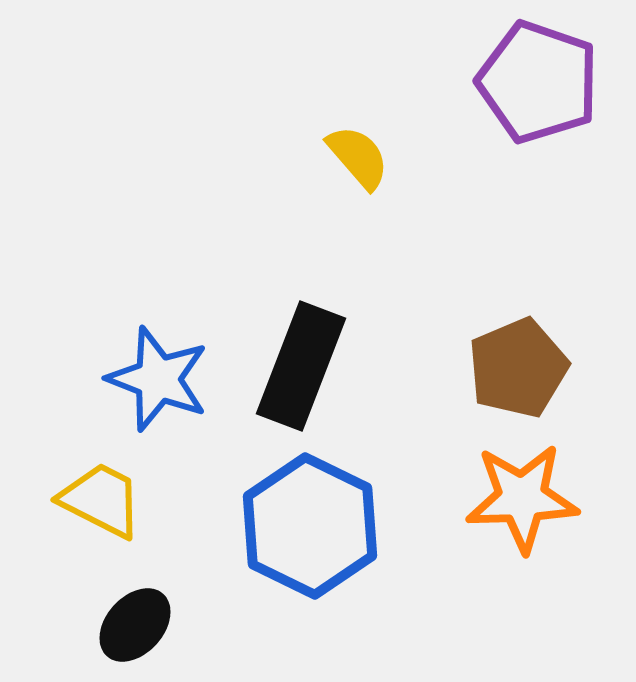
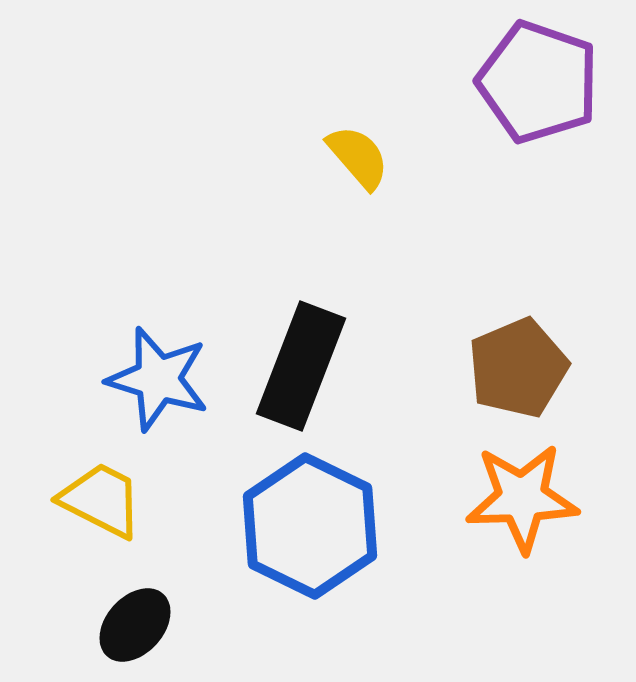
blue star: rotated 4 degrees counterclockwise
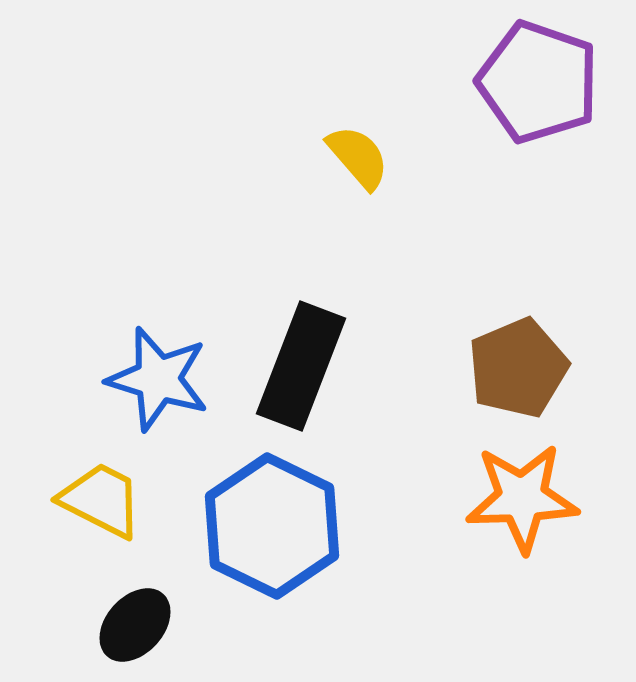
blue hexagon: moved 38 px left
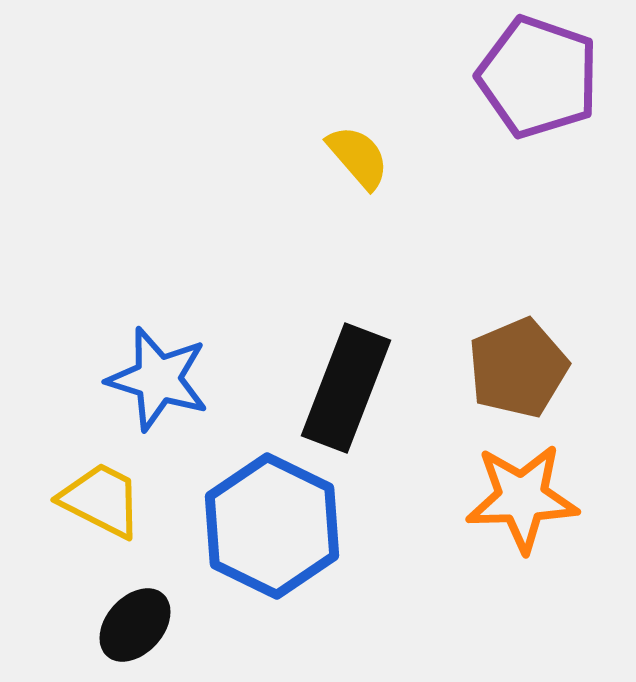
purple pentagon: moved 5 px up
black rectangle: moved 45 px right, 22 px down
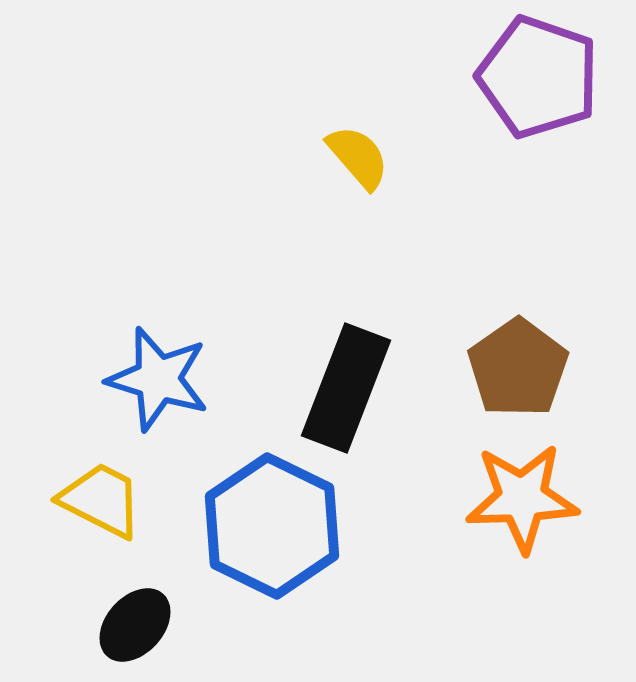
brown pentagon: rotated 12 degrees counterclockwise
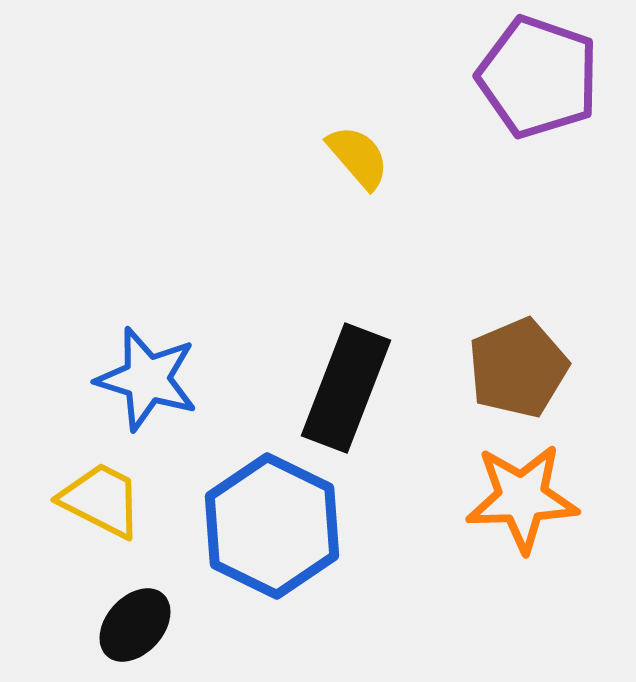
brown pentagon: rotated 12 degrees clockwise
blue star: moved 11 px left
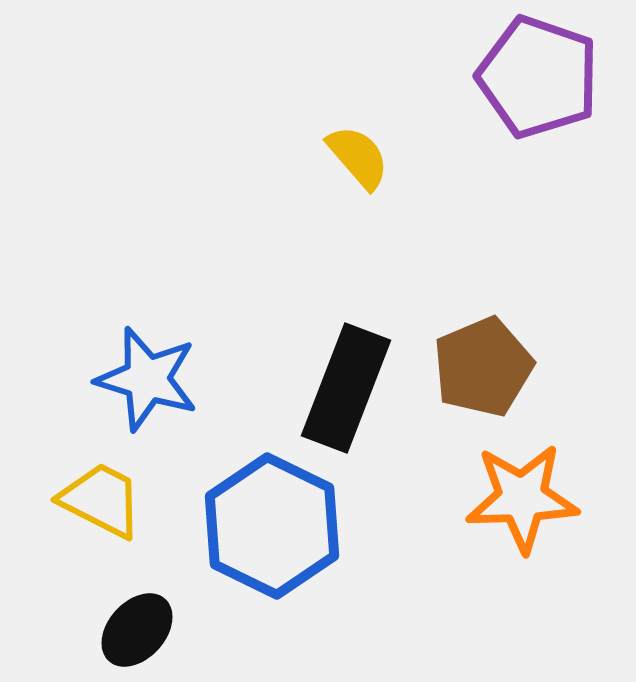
brown pentagon: moved 35 px left, 1 px up
black ellipse: moved 2 px right, 5 px down
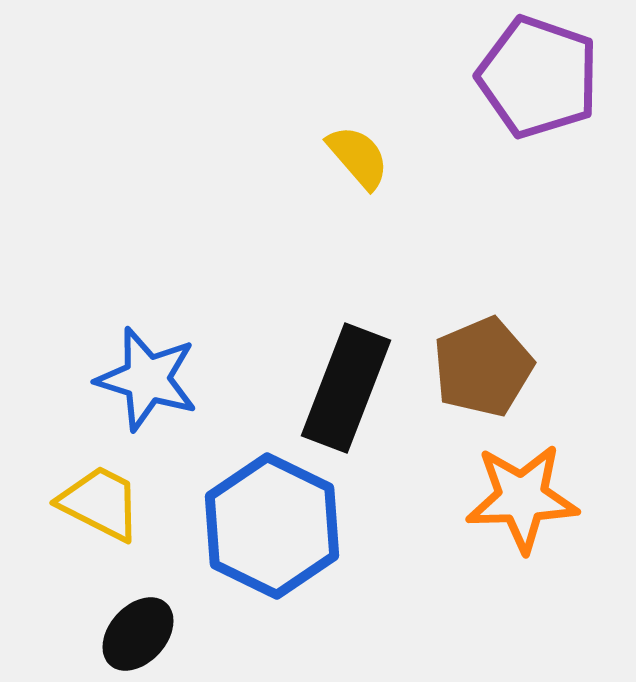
yellow trapezoid: moved 1 px left, 3 px down
black ellipse: moved 1 px right, 4 px down
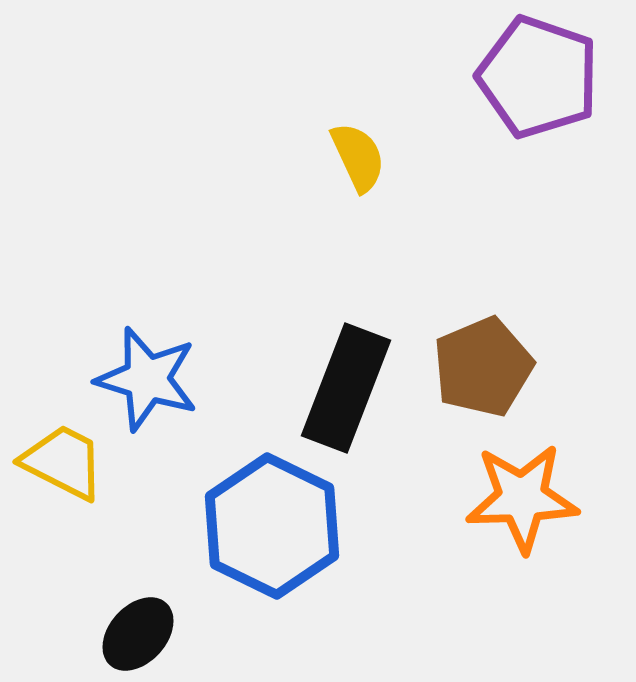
yellow semicircle: rotated 16 degrees clockwise
yellow trapezoid: moved 37 px left, 41 px up
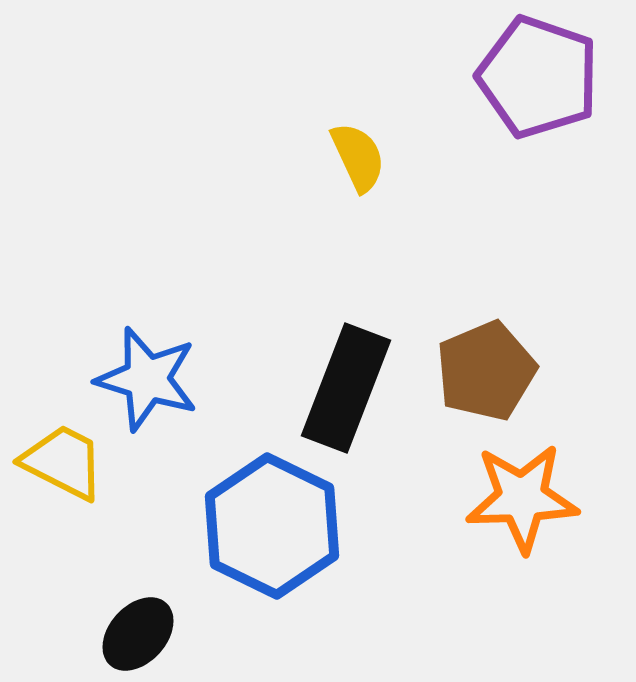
brown pentagon: moved 3 px right, 4 px down
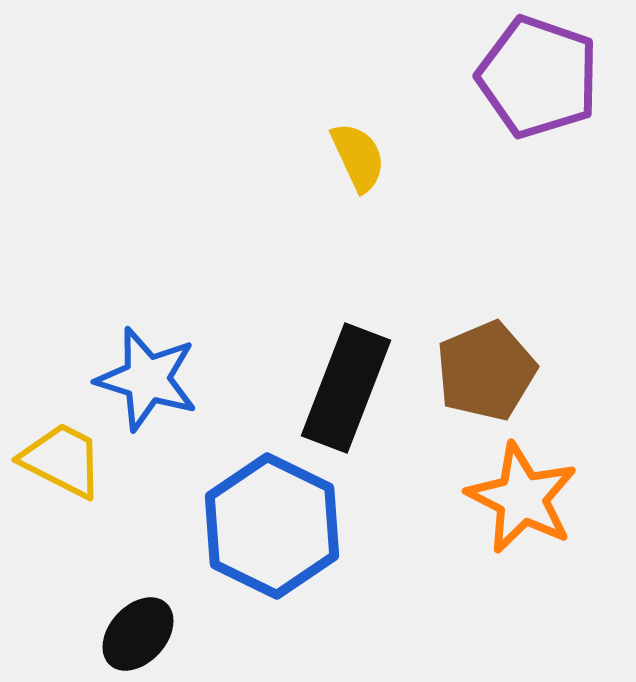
yellow trapezoid: moved 1 px left, 2 px up
orange star: rotated 29 degrees clockwise
